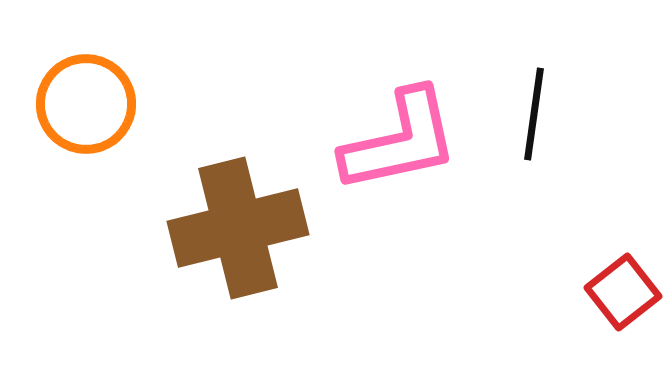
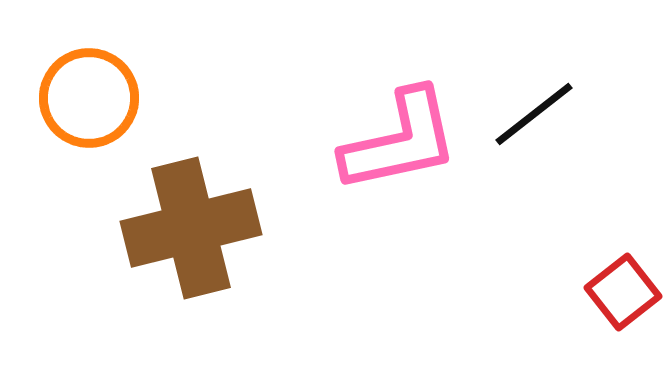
orange circle: moved 3 px right, 6 px up
black line: rotated 44 degrees clockwise
brown cross: moved 47 px left
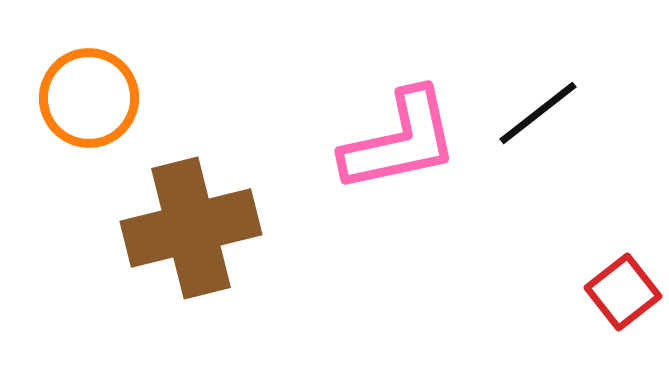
black line: moved 4 px right, 1 px up
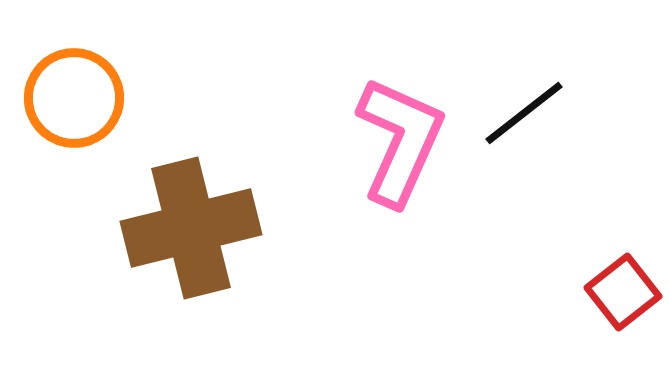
orange circle: moved 15 px left
black line: moved 14 px left
pink L-shape: rotated 54 degrees counterclockwise
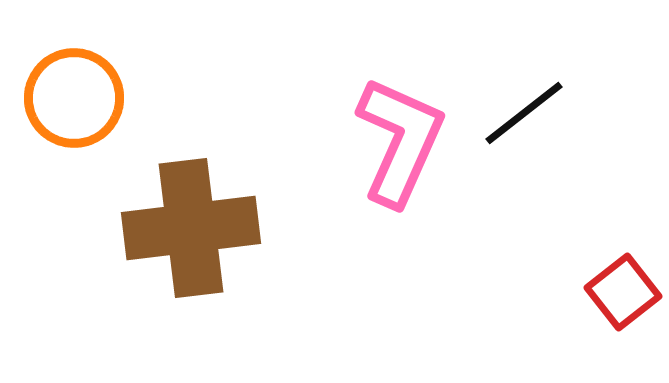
brown cross: rotated 7 degrees clockwise
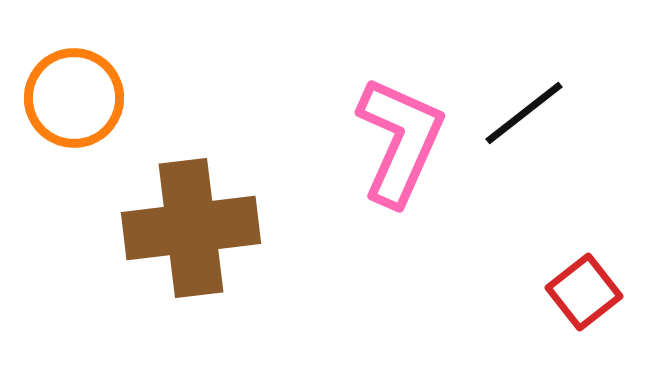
red square: moved 39 px left
